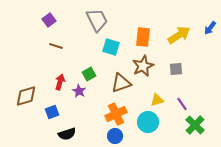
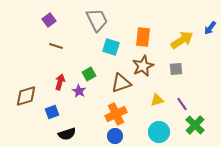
yellow arrow: moved 3 px right, 5 px down
cyan circle: moved 11 px right, 10 px down
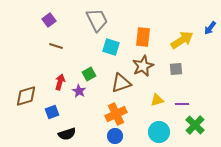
purple line: rotated 56 degrees counterclockwise
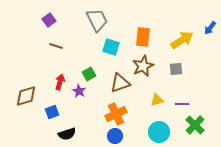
brown triangle: moved 1 px left
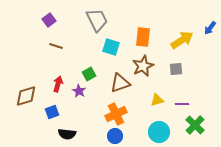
red arrow: moved 2 px left, 2 px down
black semicircle: rotated 24 degrees clockwise
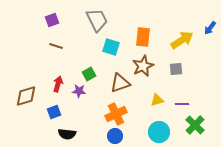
purple square: moved 3 px right; rotated 16 degrees clockwise
purple star: rotated 24 degrees counterclockwise
blue square: moved 2 px right
